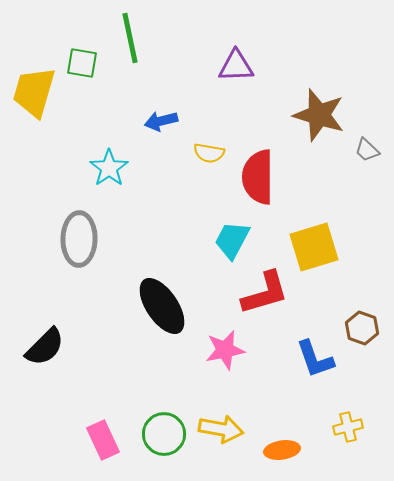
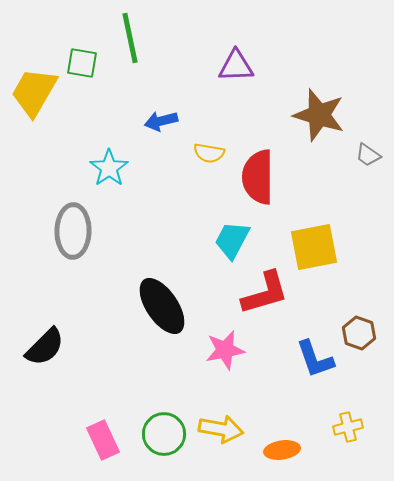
yellow trapezoid: rotated 14 degrees clockwise
gray trapezoid: moved 1 px right, 5 px down; rotated 8 degrees counterclockwise
gray ellipse: moved 6 px left, 8 px up
yellow square: rotated 6 degrees clockwise
brown hexagon: moved 3 px left, 5 px down
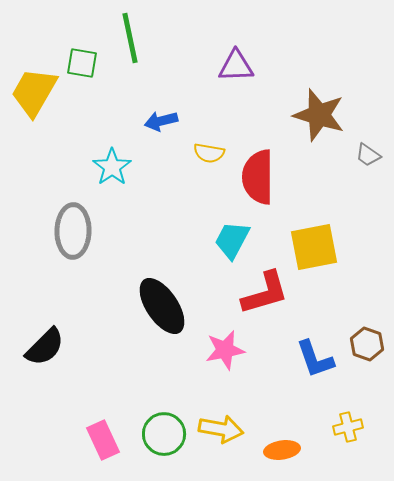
cyan star: moved 3 px right, 1 px up
brown hexagon: moved 8 px right, 11 px down
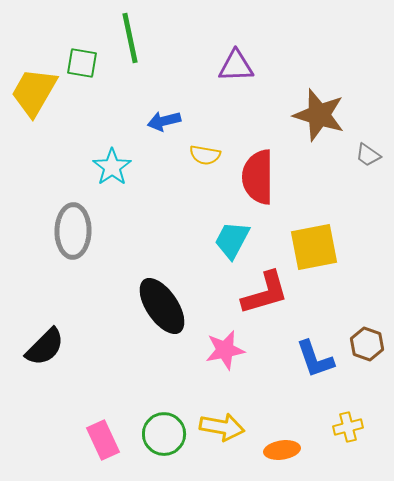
blue arrow: moved 3 px right
yellow semicircle: moved 4 px left, 2 px down
yellow arrow: moved 1 px right, 2 px up
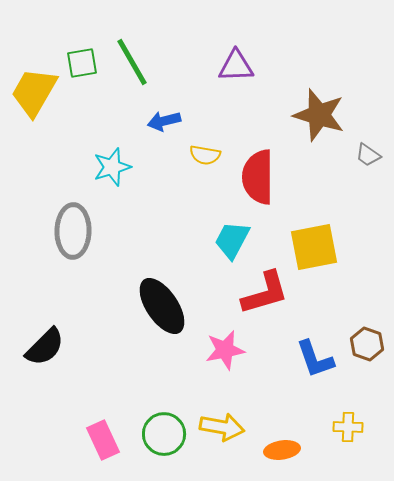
green line: moved 2 px right, 24 px down; rotated 18 degrees counterclockwise
green square: rotated 20 degrees counterclockwise
cyan star: rotated 18 degrees clockwise
yellow cross: rotated 16 degrees clockwise
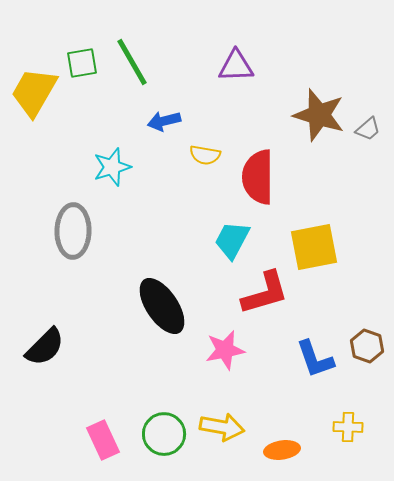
gray trapezoid: moved 26 px up; rotated 76 degrees counterclockwise
brown hexagon: moved 2 px down
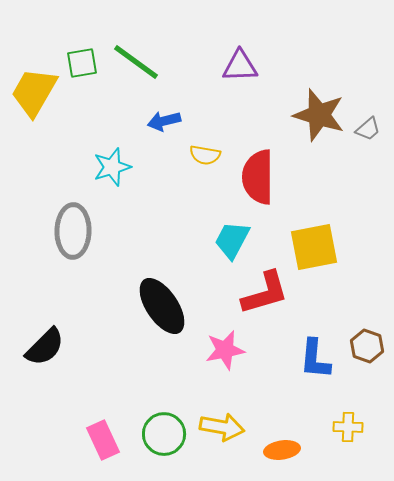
green line: moved 4 px right; rotated 24 degrees counterclockwise
purple triangle: moved 4 px right
blue L-shape: rotated 24 degrees clockwise
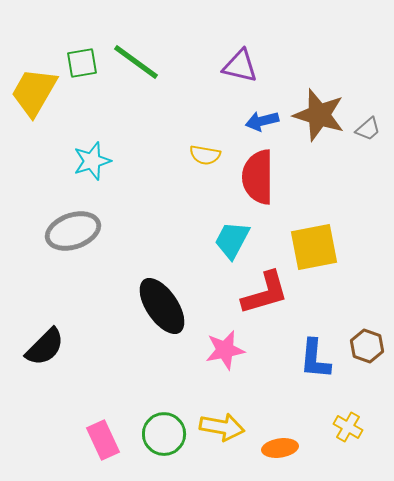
purple triangle: rotated 15 degrees clockwise
blue arrow: moved 98 px right
cyan star: moved 20 px left, 6 px up
gray ellipse: rotated 70 degrees clockwise
yellow cross: rotated 28 degrees clockwise
orange ellipse: moved 2 px left, 2 px up
